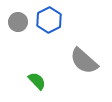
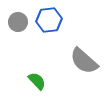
blue hexagon: rotated 20 degrees clockwise
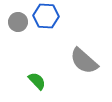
blue hexagon: moved 3 px left, 4 px up; rotated 10 degrees clockwise
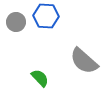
gray circle: moved 2 px left
green semicircle: moved 3 px right, 3 px up
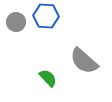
green semicircle: moved 8 px right
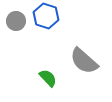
blue hexagon: rotated 15 degrees clockwise
gray circle: moved 1 px up
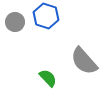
gray circle: moved 1 px left, 1 px down
gray semicircle: rotated 8 degrees clockwise
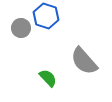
gray circle: moved 6 px right, 6 px down
